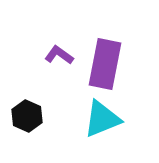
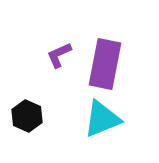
purple L-shape: rotated 60 degrees counterclockwise
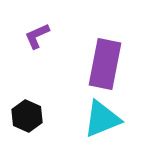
purple L-shape: moved 22 px left, 19 px up
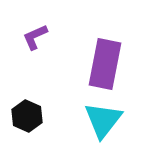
purple L-shape: moved 2 px left, 1 px down
cyan triangle: moved 1 px right, 1 px down; rotated 30 degrees counterclockwise
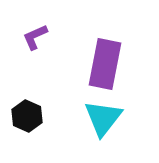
cyan triangle: moved 2 px up
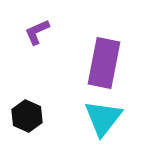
purple L-shape: moved 2 px right, 5 px up
purple rectangle: moved 1 px left, 1 px up
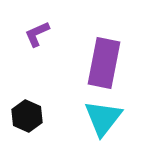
purple L-shape: moved 2 px down
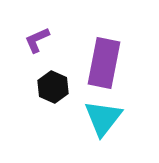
purple L-shape: moved 6 px down
black hexagon: moved 26 px right, 29 px up
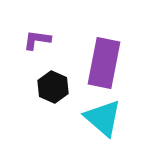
purple L-shape: rotated 32 degrees clockwise
cyan triangle: rotated 27 degrees counterclockwise
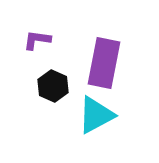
black hexagon: moved 1 px up
cyan triangle: moved 7 px left, 3 px up; rotated 51 degrees clockwise
